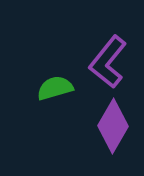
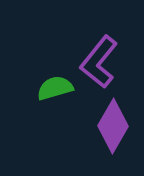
purple L-shape: moved 9 px left
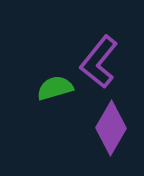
purple diamond: moved 2 px left, 2 px down
